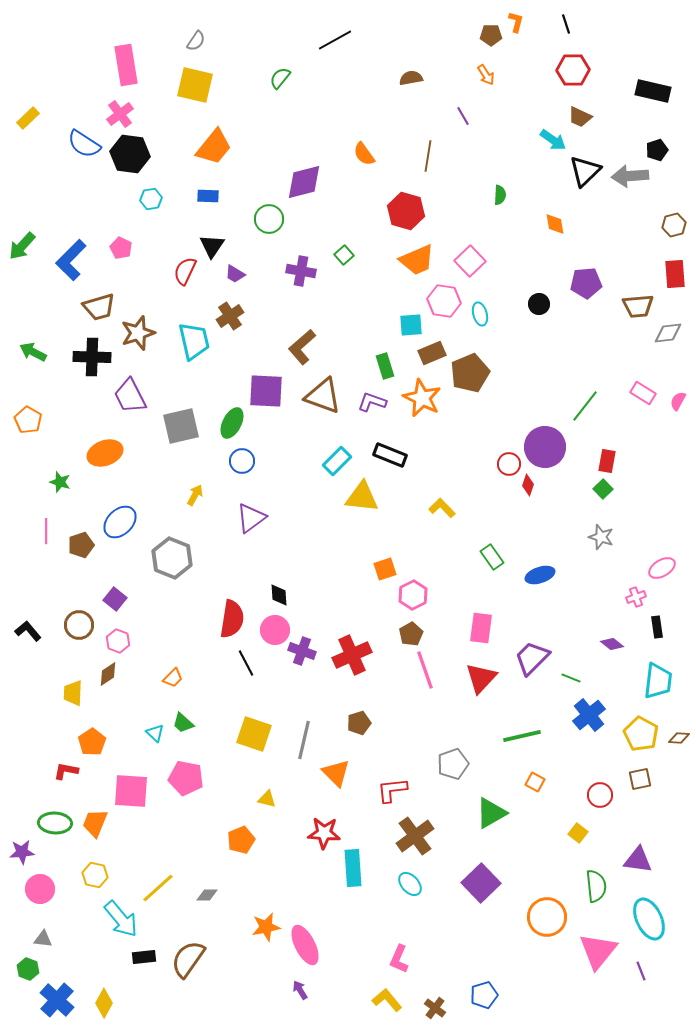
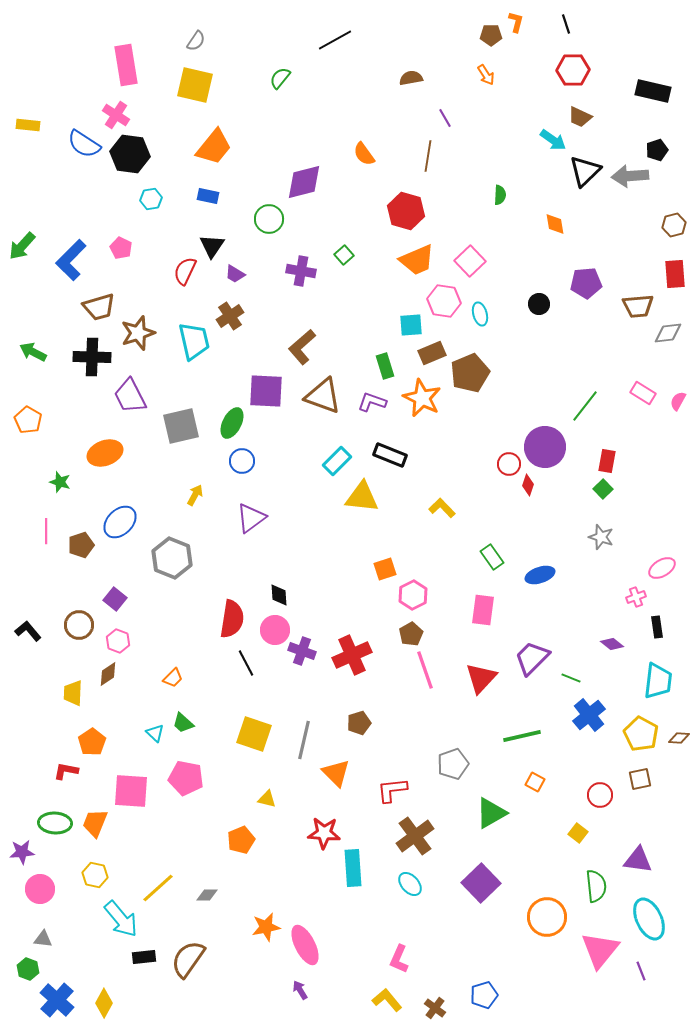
pink cross at (120, 114): moved 4 px left, 1 px down; rotated 20 degrees counterclockwise
purple line at (463, 116): moved 18 px left, 2 px down
yellow rectangle at (28, 118): moved 7 px down; rotated 50 degrees clockwise
blue rectangle at (208, 196): rotated 10 degrees clockwise
pink rectangle at (481, 628): moved 2 px right, 18 px up
pink triangle at (598, 951): moved 2 px right, 1 px up
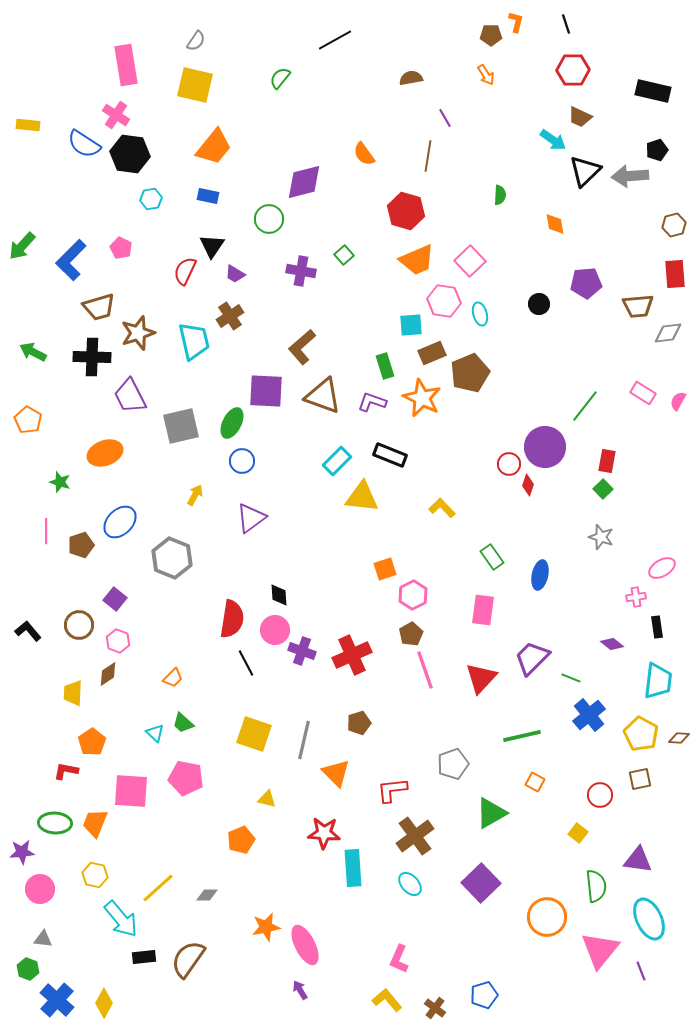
blue ellipse at (540, 575): rotated 60 degrees counterclockwise
pink cross at (636, 597): rotated 12 degrees clockwise
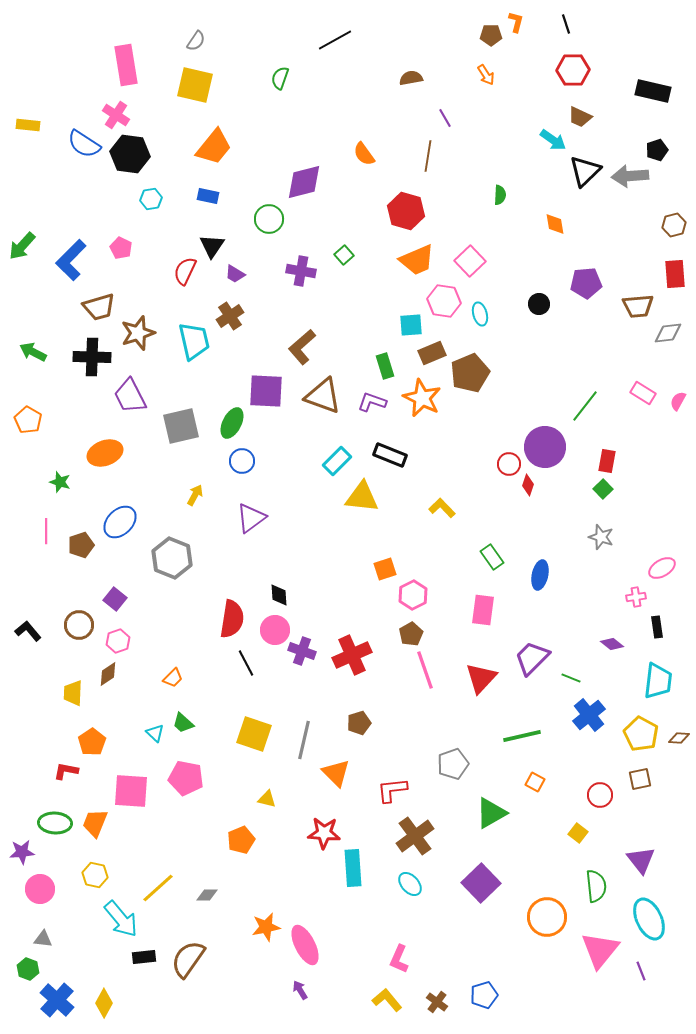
green semicircle at (280, 78): rotated 20 degrees counterclockwise
pink hexagon at (118, 641): rotated 20 degrees clockwise
purple triangle at (638, 860): moved 3 px right; rotated 44 degrees clockwise
brown cross at (435, 1008): moved 2 px right, 6 px up
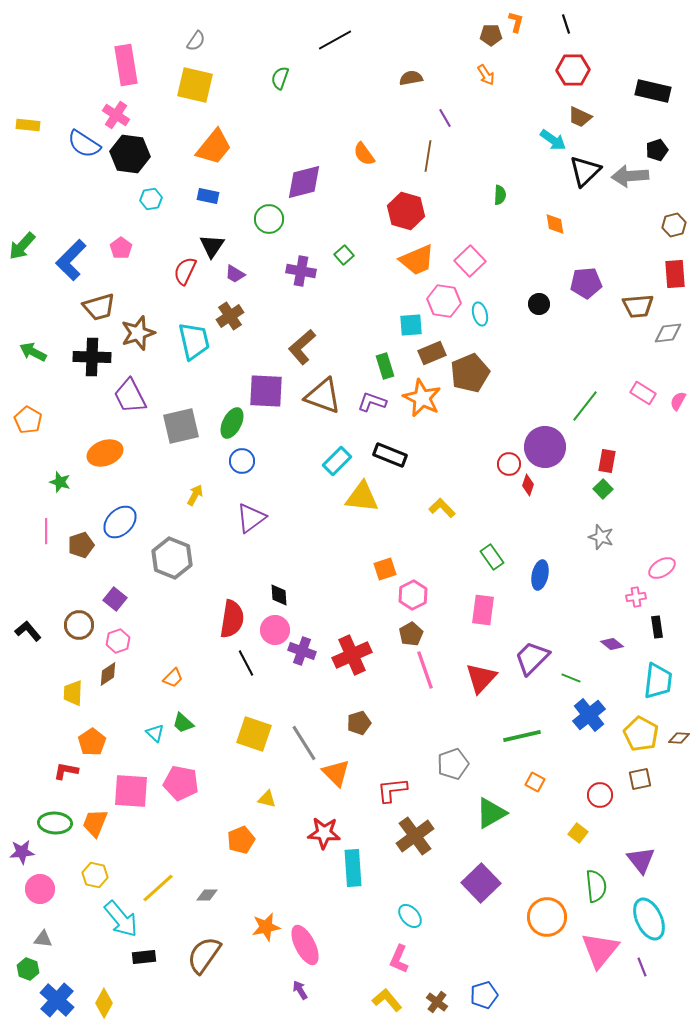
pink pentagon at (121, 248): rotated 10 degrees clockwise
gray line at (304, 740): moved 3 px down; rotated 45 degrees counterclockwise
pink pentagon at (186, 778): moved 5 px left, 5 px down
cyan ellipse at (410, 884): moved 32 px down
brown semicircle at (188, 959): moved 16 px right, 4 px up
purple line at (641, 971): moved 1 px right, 4 px up
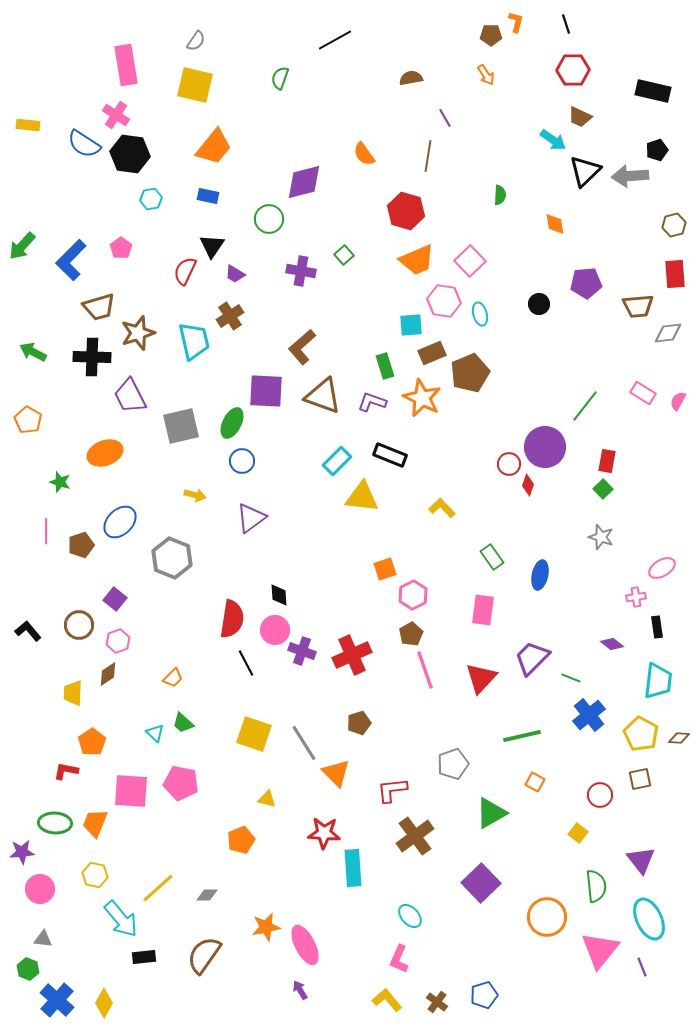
yellow arrow at (195, 495): rotated 75 degrees clockwise
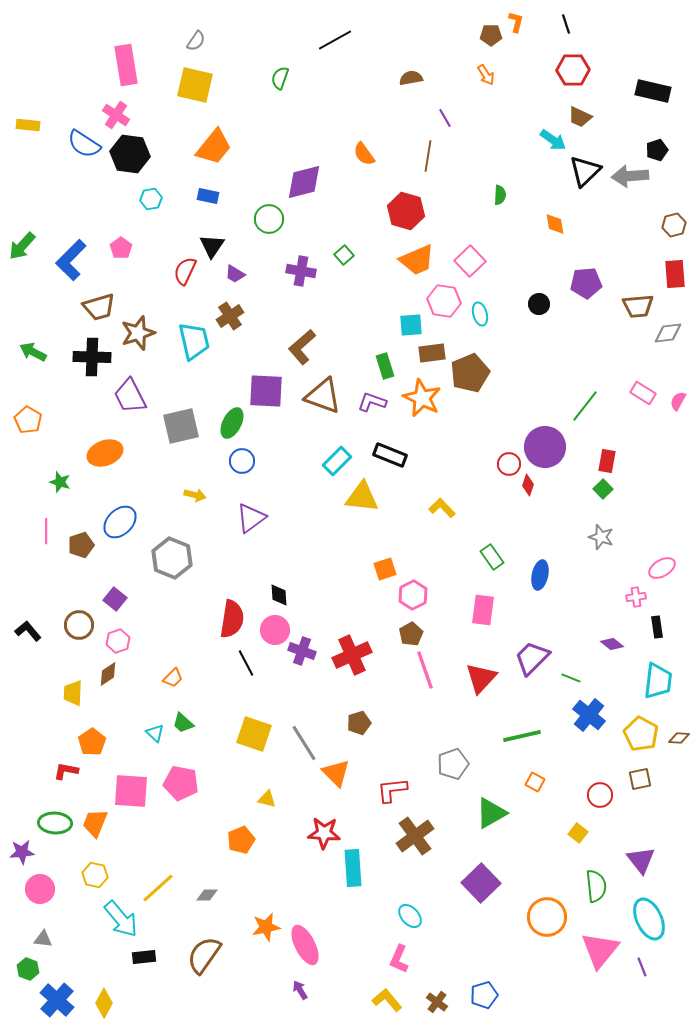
brown rectangle at (432, 353): rotated 16 degrees clockwise
blue cross at (589, 715): rotated 12 degrees counterclockwise
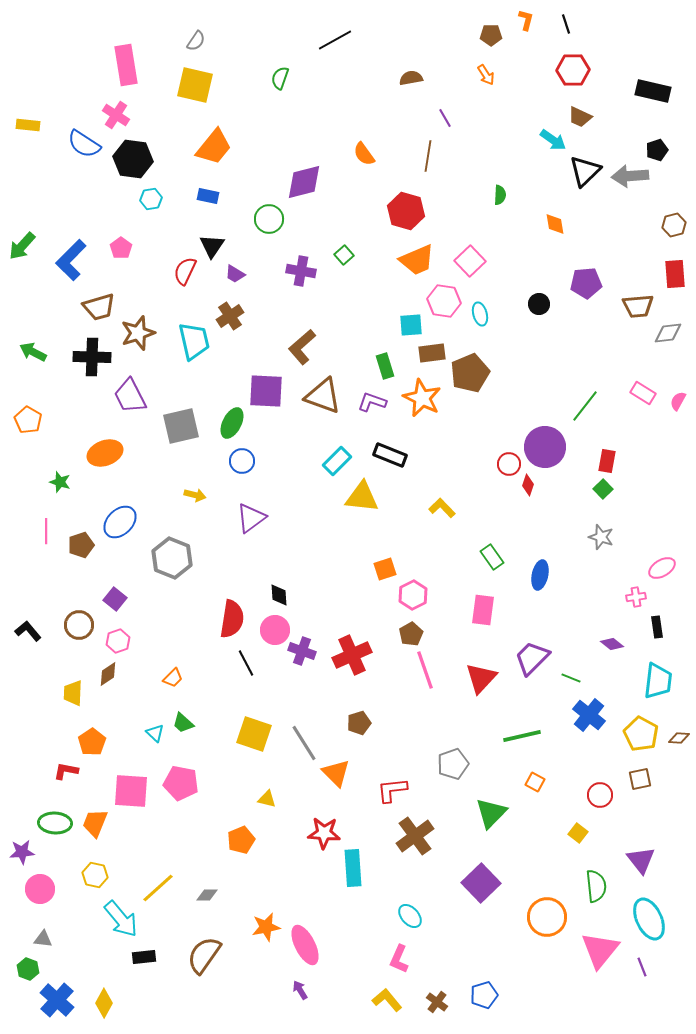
orange L-shape at (516, 22): moved 10 px right, 2 px up
black hexagon at (130, 154): moved 3 px right, 5 px down
green triangle at (491, 813): rotated 16 degrees counterclockwise
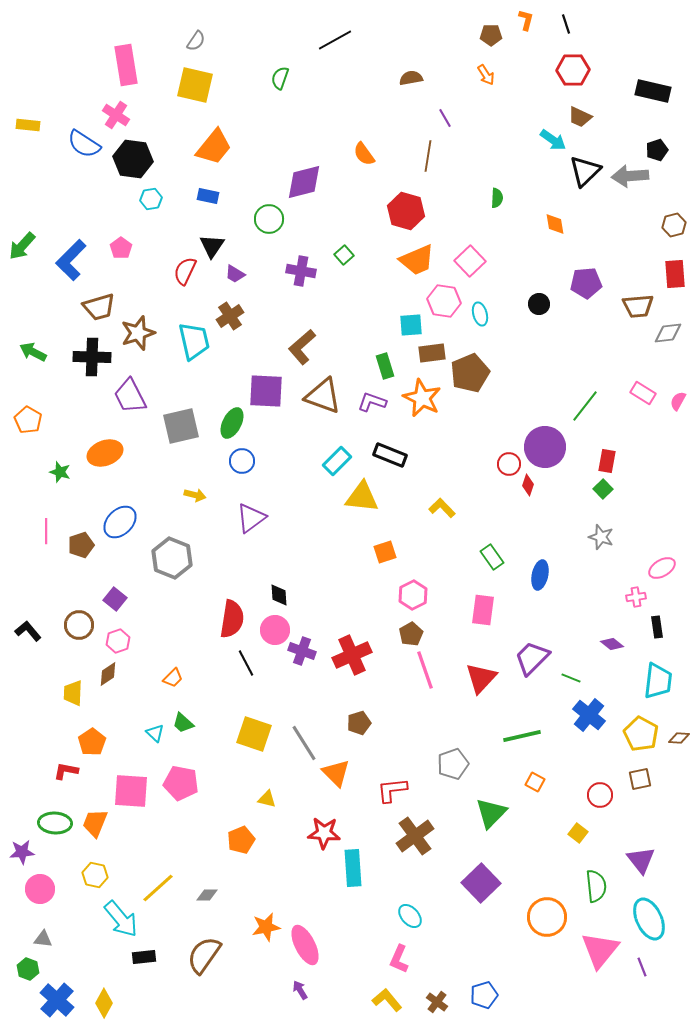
green semicircle at (500, 195): moved 3 px left, 3 px down
green star at (60, 482): moved 10 px up
orange square at (385, 569): moved 17 px up
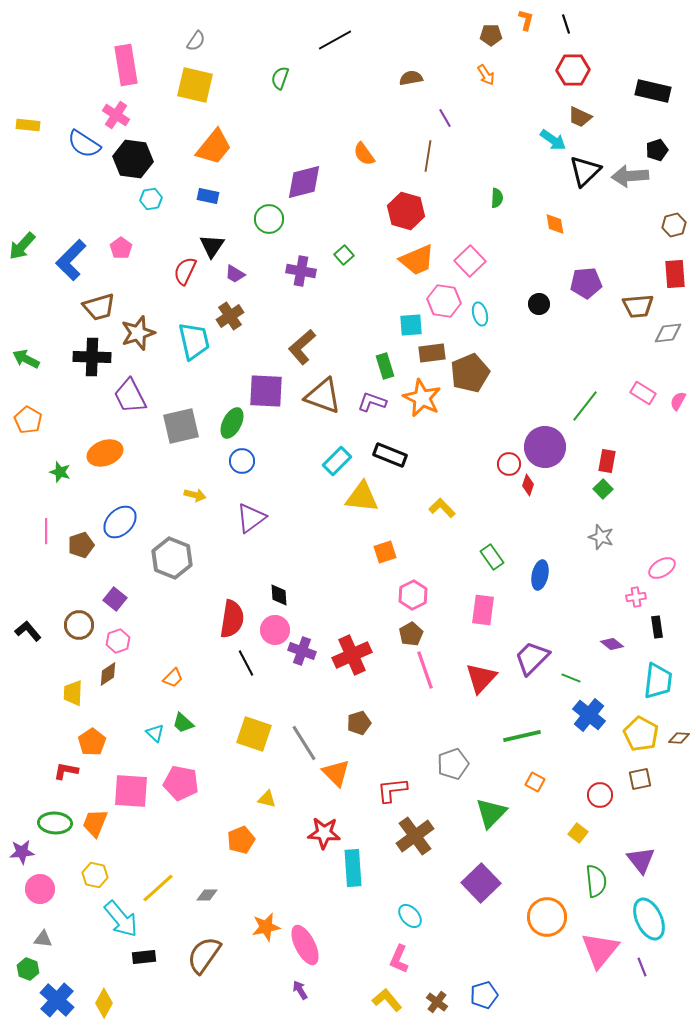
green arrow at (33, 352): moved 7 px left, 7 px down
green semicircle at (596, 886): moved 5 px up
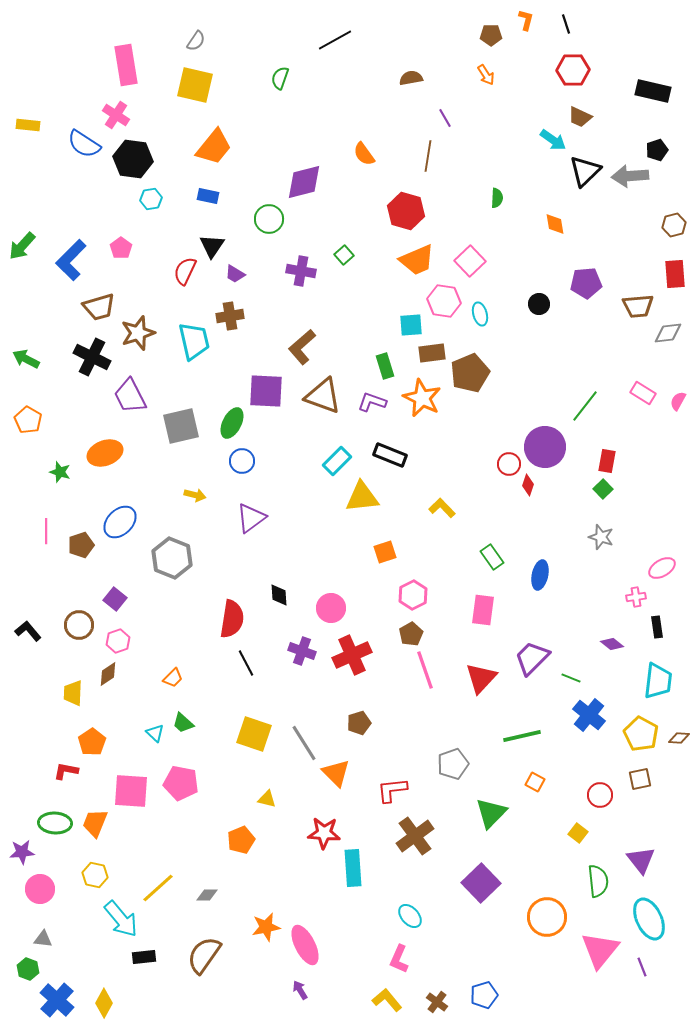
brown cross at (230, 316): rotated 24 degrees clockwise
black cross at (92, 357): rotated 24 degrees clockwise
yellow triangle at (362, 497): rotated 12 degrees counterclockwise
pink circle at (275, 630): moved 56 px right, 22 px up
green semicircle at (596, 881): moved 2 px right
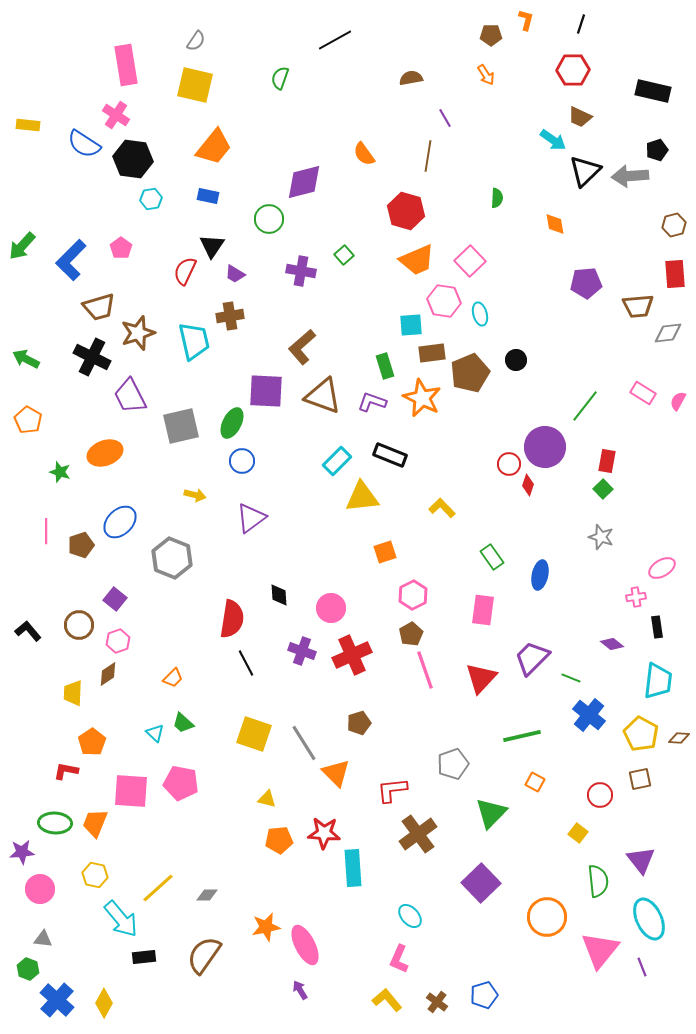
black line at (566, 24): moved 15 px right; rotated 36 degrees clockwise
black circle at (539, 304): moved 23 px left, 56 px down
brown cross at (415, 836): moved 3 px right, 2 px up
orange pentagon at (241, 840): moved 38 px right; rotated 16 degrees clockwise
